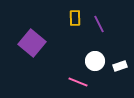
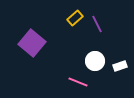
yellow rectangle: rotated 49 degrees clockwise
purple line: moved 2 px left
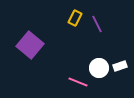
yellow rectangle: rotated 21 degrees counterclockwise
purple square: moved 2 px left, 2 px down
white circle: moved 4 px right, 7 px down
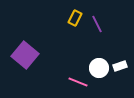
purple square: moved 5 px left, 10 px down
